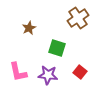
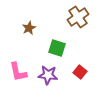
brown cross: moved 1 px up
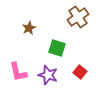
purple star: rotated 12 degrees clockwise
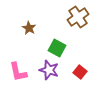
brown star: rotated 16 degrees counterclockwise
green square: rotated 12 degrees clockwise
purple star: moved 1 px right, 5 px up
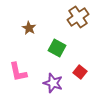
purple star: moved 4 px right, 13 px down
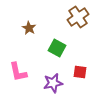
red square: rotated 32 degrees counterclockwise
purple star: rotated 30 degrees counterclockwise
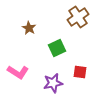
green square: rotated 36 degrees clockwise
pink L-shape: rotated 45 degrees counterclockwise
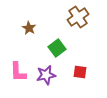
green square: rotated 12 degrees counterclockwise
pink L-shape: rotated 55 degrees clockwise
purple star: moved 7 px left, 8 px up
